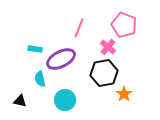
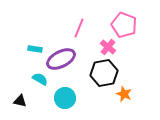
cyan semicircle: rotated 133 degrees clockwise
orange star: rotated 14 degrees counterclockwise
cyan circle: moved 2 px up
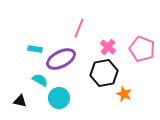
pink pentagon: moved 18 px right, 24 px down
cyan semicircle: moved 1 px down
cyan circle: moved 6 px left
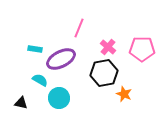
pink pentagon: rotated 20 degrees counterclockwise
black triangle: moved 1 px right, 2 px down
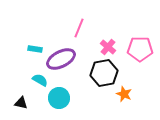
pink pentagon: moved 2 px left
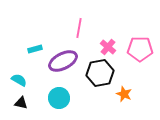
pink line: rotated 12 degrees counterclockwise
cyan rectangle: rotated 24 degrees counterclockwise
purple ellipse: moved 2 px right, 2 px down
black hexagon: moved 4 px left
cyan semicircle: moved 21 px left
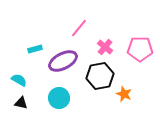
pink line: rotated 30 degrees clockwise
pink cross: moved 3 px left
black hexagon: moved 3 px down
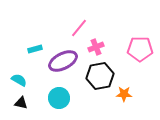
pink cross: moved 9 px left; rotated 28 degrees clockwise
orange star: rotated 21 degrees counterclockwise
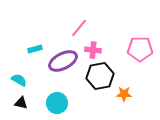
pink cross: moved 3 px left, 3 px down; rotated 28 degrees clockwise
cyan circle: moved 2 px left, 5 px down
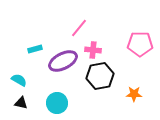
pink pentagon: moved 5 px up
orange star: moved 10 px right
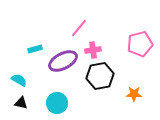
pink pentagon: rotated 15 degrees counterclockwise
pink cross: rotated 14 degrees counterclockwise
